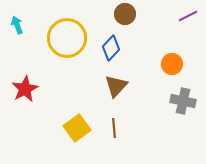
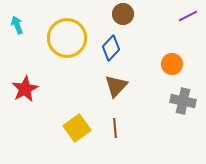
brown circle: moved 2 px left
brown line: moved 1 px right
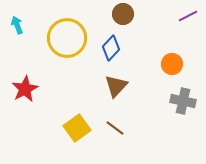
brown line: rotated 48 degrees counterclockwise
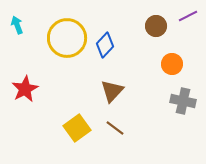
brown circle: moved 33 px right, 12 px down
blue diamond: moved 6 px left, 3 px up
brown triangle: moved 4 px left, 5 px down
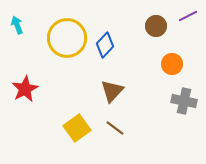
gray cross: moved 1 px right
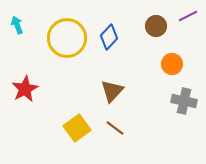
blue diamond: moved 4 px right, 8 px up
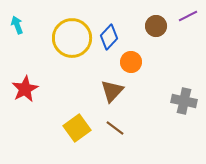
yellow circle: moved 5 px right
orange circle: moved 41 px left, 2 px up
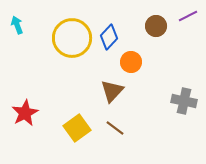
red star: moved 24 px down
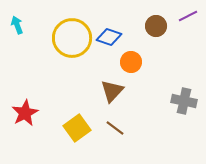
blue diamond: rotated 65 degrees clockwise
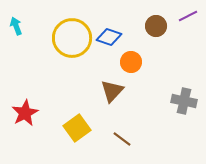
cyan arrow: moved 1 px left, 1 px down
brown line: moved 7 px right, 11 px down
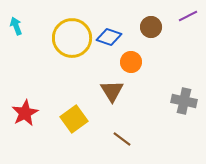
brown circle: moved 5 px left, 1 px down
brown triangle: rotated 15 degrees counterclockwise
yellow square: moved 3 px left, 9 px up
